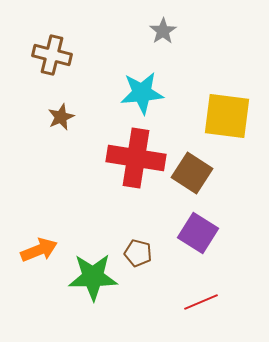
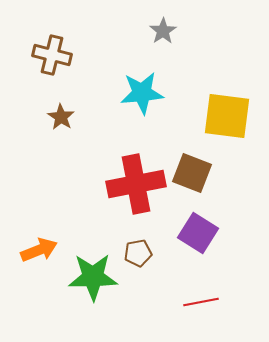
brown star: rotated 16 degrees counterclockwise
red cross: moved 26 px down; rotated 20 degrees counterclockwise
brown square: rotated 12 degrees counterclockwise
brown pentagon: rotated 24 degrees counterclockwise
red line: rotated 12 degrees clockwise
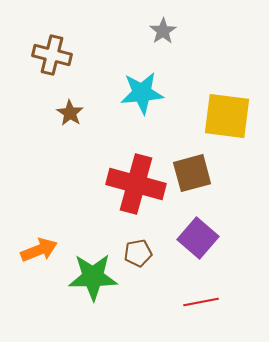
brown star: moved 9 px right, 4 px up
brown square: rotated 36 degrees counterclockwise
red cross: rotated 26 degrees clockwise
purple square: moved 5 px down; rotated 9 degrees clockwise
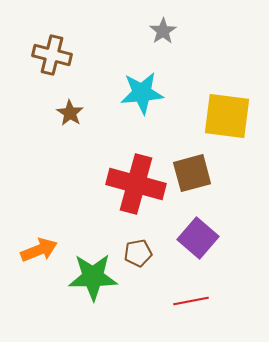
red line: moved 10 px left, 1 px up
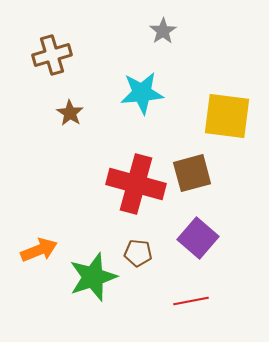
brown cross: rotated 30 degrees counterclockwise
brown pentagon: rotated 16 degrees clockwise
green star: rotated 18 degrees counterclockwise
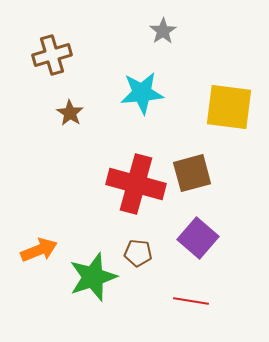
yellow square: moved 2 px right, 9 px up
red line: rotated 20 degrees clockwise
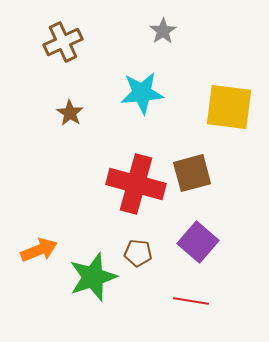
brown cross: moved 11 px right, 13 px up; rotated 9 degrees counterclockwise
purple square: moved 4 px down
